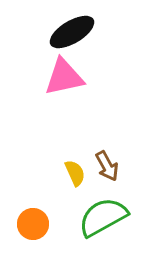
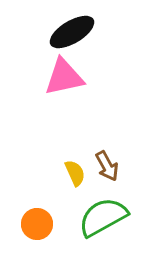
orange circle: moved 4 px right
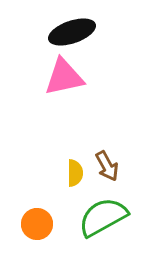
black ellipse: rotated 12 degrees clockwise
yellow semicircle: rotated 24 degrees clockwise
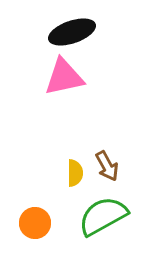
green semicircle: moved 1 px up
orange circle: moved 2 px left, 1 px up
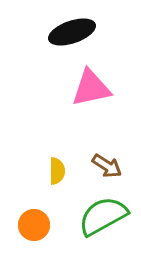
pink triangle: moved 27 px right, 11 px down
brown arrow: rotated 28 degrees counterclockwise
yellow semicircle: moved 18 px left, 2 px up
orange circle: moved 1 px left, 2 px down
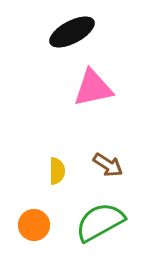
black ellipse: rotated 9 degrees counterclockwise
pink triangle: moved 2 px right
brown arrow: moved 1 px right, 1 px up
green semicircle: moved 3 px left, 6 px down
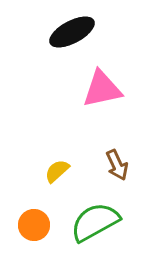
pink triangle: moved 9 px right, 1 px down
brown arrow: moved 9 px right; rotated 32 degrees clockwise
yellow semicircle: rotated 132 degrees counterclockwise
green semicircle: moved 5 px left
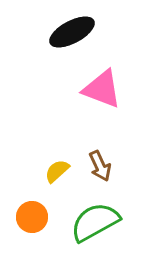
pink triangle: rotated 33 degrees clockwise
brown arrow: moved 17 px left, 1 px down
orange circle: moved 2 px left, 8 px up
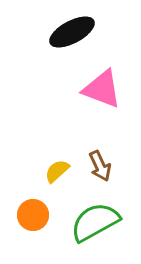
orange circle: moved 1 px right, 2 px up
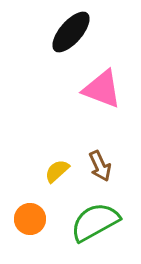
black ellipse: moved 1 px left; rotated 21 degrees counterclockwise
orange circle: moved 3 px left, 4 px down
